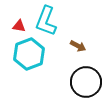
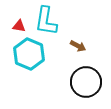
cyan L-shape: rotated 12 degrees counterclockwise
cyan hexagon: rotated 16 degrees counterclockwise
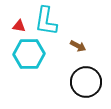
cyan hexagon: rotated 24 degrees counterclockwise
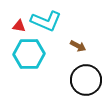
cyan L-shape: rotated 76 degrees counterclockwise
black circle: moved 2 px up
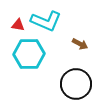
red triangle: moved 1 px left, 1 px up
brown arrow: moved 2 px right, 2 px up
black circle: moved 10 px left, 4 px down
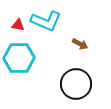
cyan hexagon: moved 10 px left, 4 px down
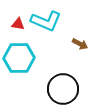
red triangle: moved 1 px up
black circle: moved 13 px left, 5 px down
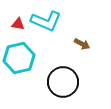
brown arrow: moved 2 px right
cyan hexagon: rotated 12 degrees counterclockwise
black circle: moved 7 px up
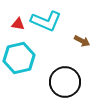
brown arrow: moved 3 px up
black circle: moved 2 px right
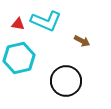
black circle: moved 1 px right, 1 px up
